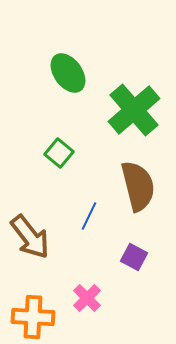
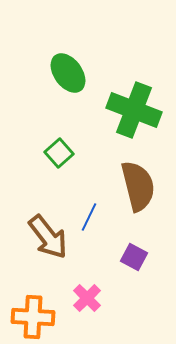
green cross: rotated 28 degrees counterclockwise
green square: rotated 8 degrees clockwise
blue line: moved 1 px down
brown arrow: moved 18 px right
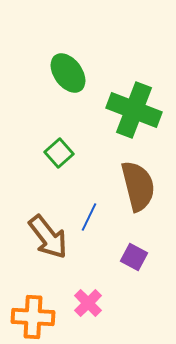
pink cross: moved 1 px right, 5 px down
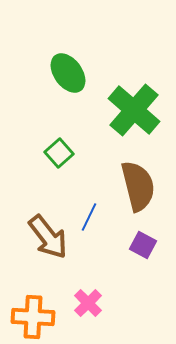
green cross: rotated 20 degrees clockwise
purple square: moved 9 px right, 12 px up
